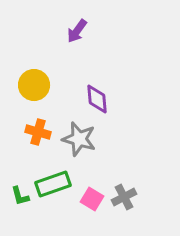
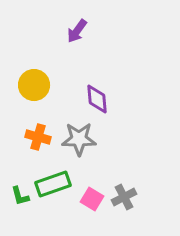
orange cross: moved 5 px down
gray star: rotated 16 degrees counterclockwise
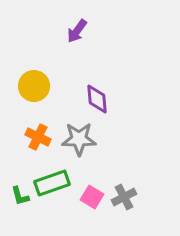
yellow circle: moved 1 px down
orange cross: rotated 10 degrees clockwise
green rectangle: moved 1 px left, 1 px up
pink square: moved 2 px up
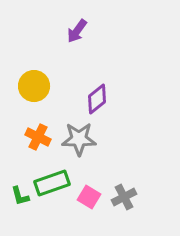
purple diamond: rotated 56 degrees clockwise
pink square: moved 3 px left
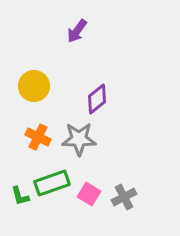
pink square: moved 3 px up
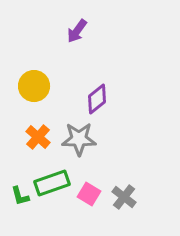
orange cross: rotated 15 degrees clockwise
gray cross: rotated 25 degrees counterclockwise
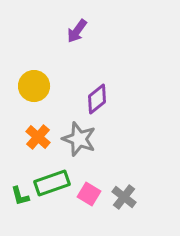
gray star: rotated 20 degrees clockwise
